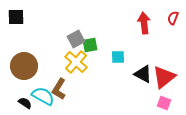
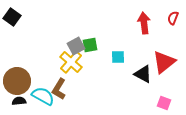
black square: moved 4 px left; rotated 36 degrees clockwise
gray square: moved 7 px down
yellow cross: moved 5 px left
brown circle: moved 7 px left, 15 px down
red triangle: moved 15 px up
black semicircle: moved 6 px left, 2 px up; rotated 40 degrees counterclockwise
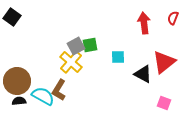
brown L-shape: moved 1 px down
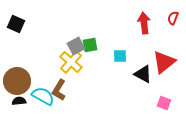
black square: moved 4 px right, 7 px down; rotated 12 degrees counterclockwise
cyan square: moved 2 px right, 1 px up
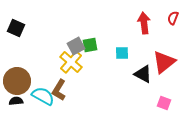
black square: moved 4 px down
cyan square: moved 2 px right, 3 px up
black semicircle: moved 3 px left
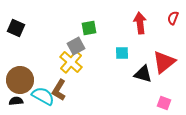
red arrow: moved 4 px left
green square: moved 1 px left, 17 px up
black triangle: rotated 12 degrees counterclockwise
brown circle: moved 3 px right, 1 px up
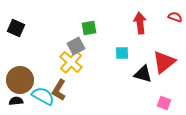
red semicircle: moved 2 px right, 1 px up; rotated 88 degrees clockwise
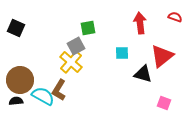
green square: moved 1 px left
red triangle: moved 2 px left, 6 px up
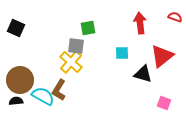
gray square: rotated 36 degrees clockwise
